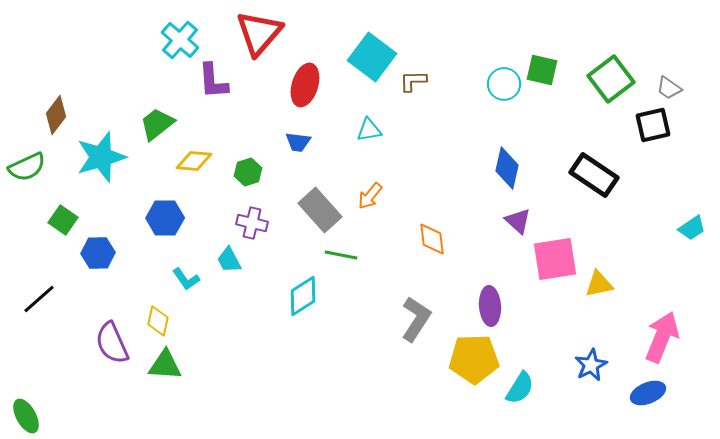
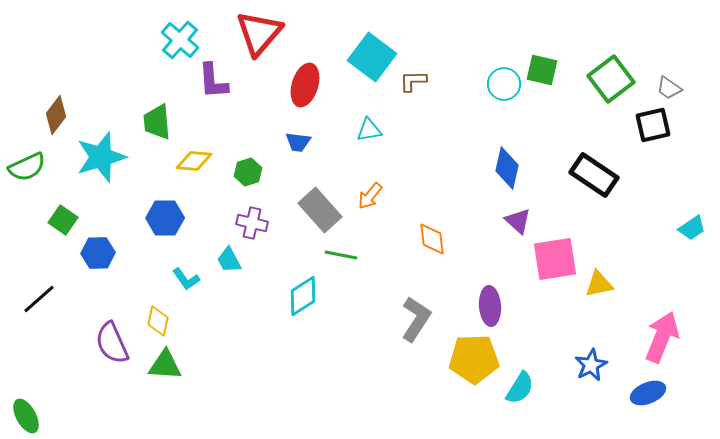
green trapezoid at (157, 124): moved 2 px up; rotated 57 degrees counterclockwise
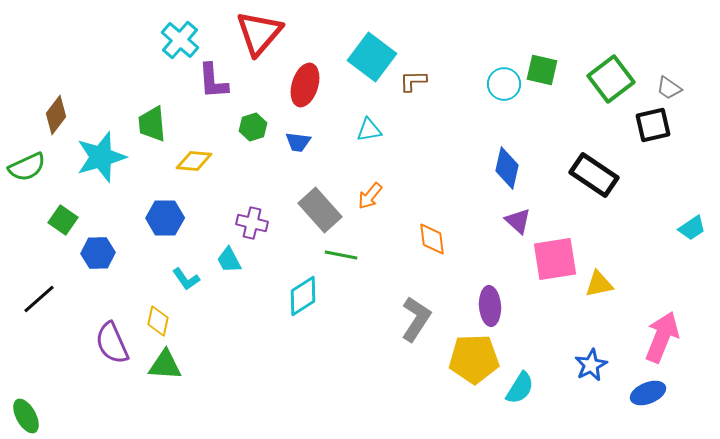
green trapezoid at (157, 122): moved 5 px left, 2 px down
green hexagon at (248, 172): moved 5 px right, 45 px up
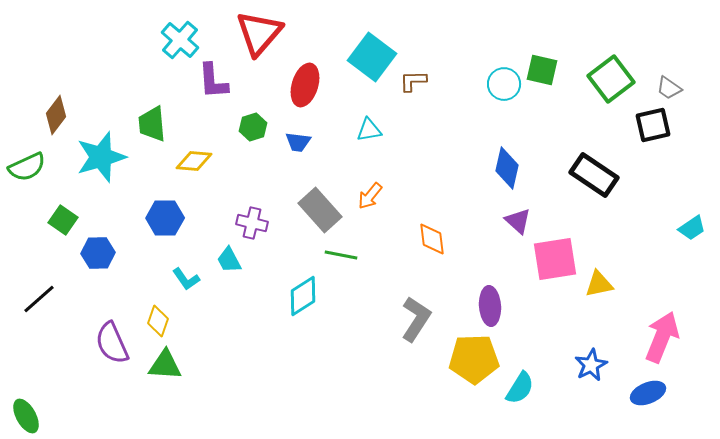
yellow diamond at (158, 321): rotated 8 degrees clockwise
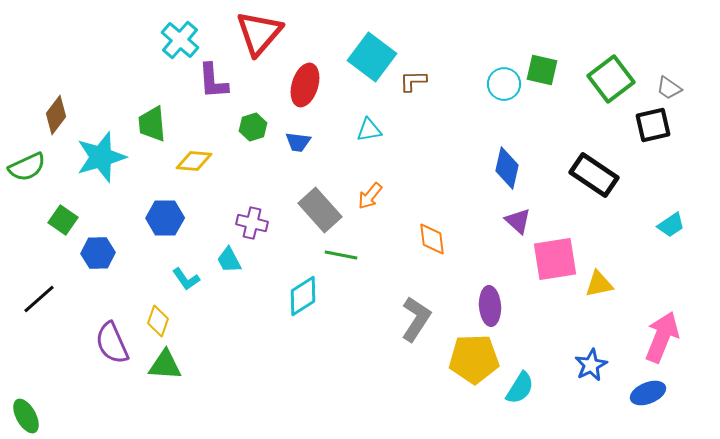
cyan trapezoid at (692, 228): moved 21 px left, 3 px up
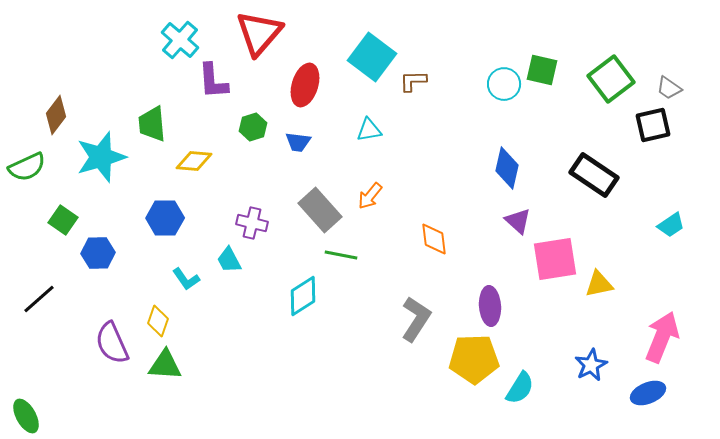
orange diamond at (432, 239): moved 2 px right
